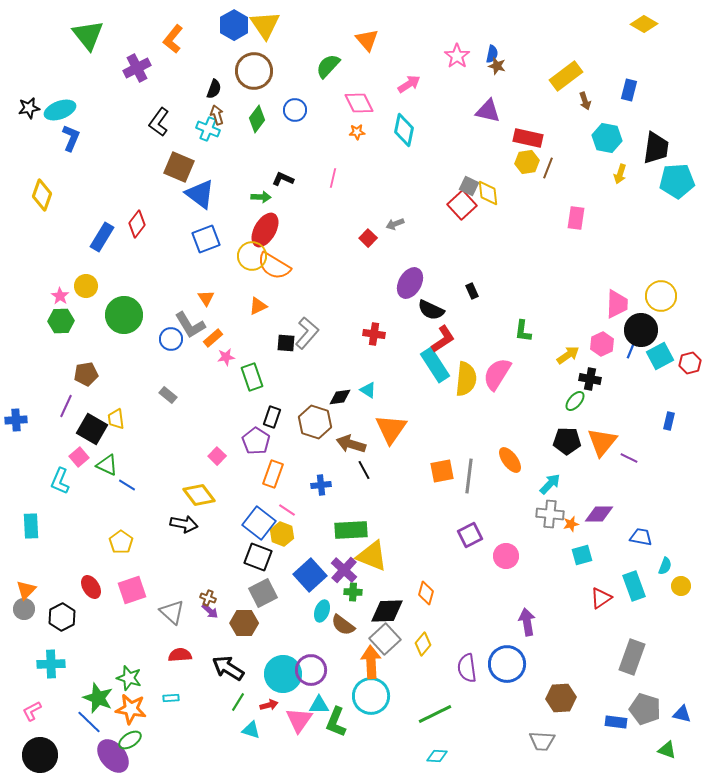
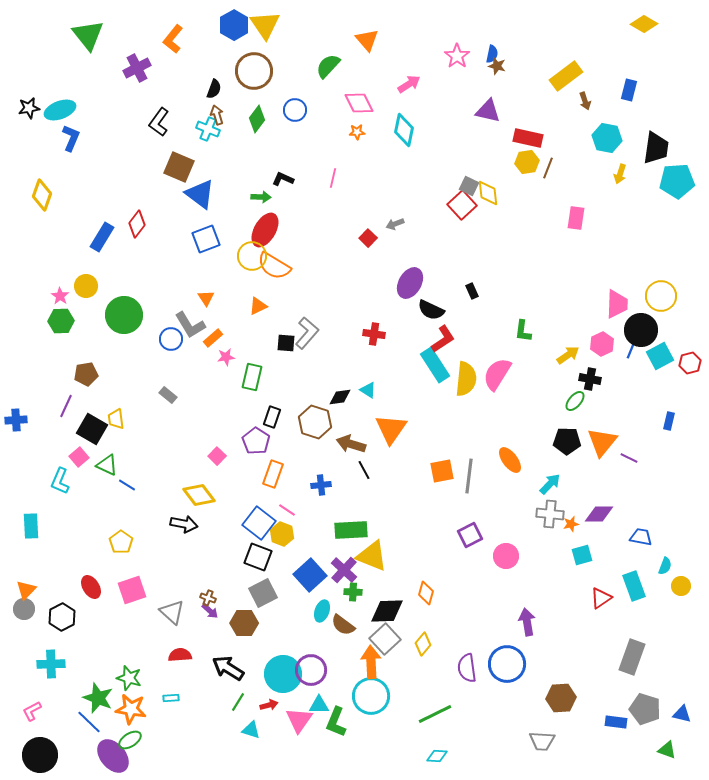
green rectangle at (252, 377): rotated 32 degrees clockwise
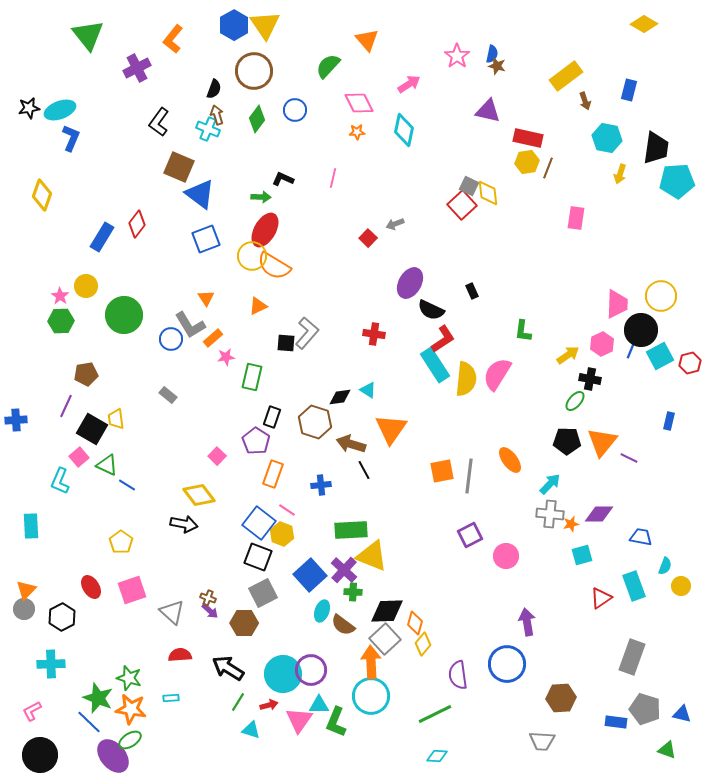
orange diamond at (426, 593): moved 11 px left, 30 px down
purple semicircle at (467, 668): moved 9 px left, 7 px down
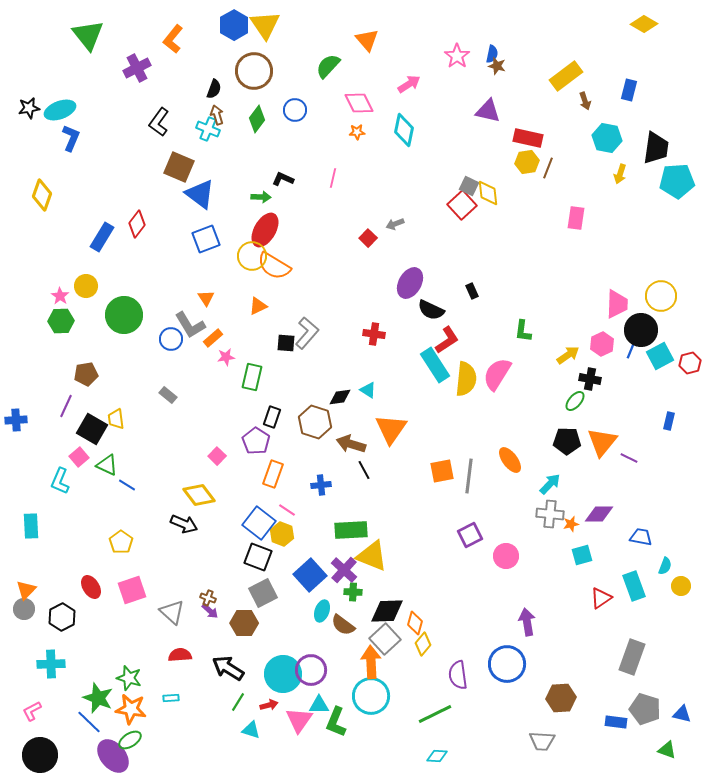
red L-shape at (443, 339): moved 4 px right, 1 px down
black arrow at (184, 524): rotated 12 degrees clockwise
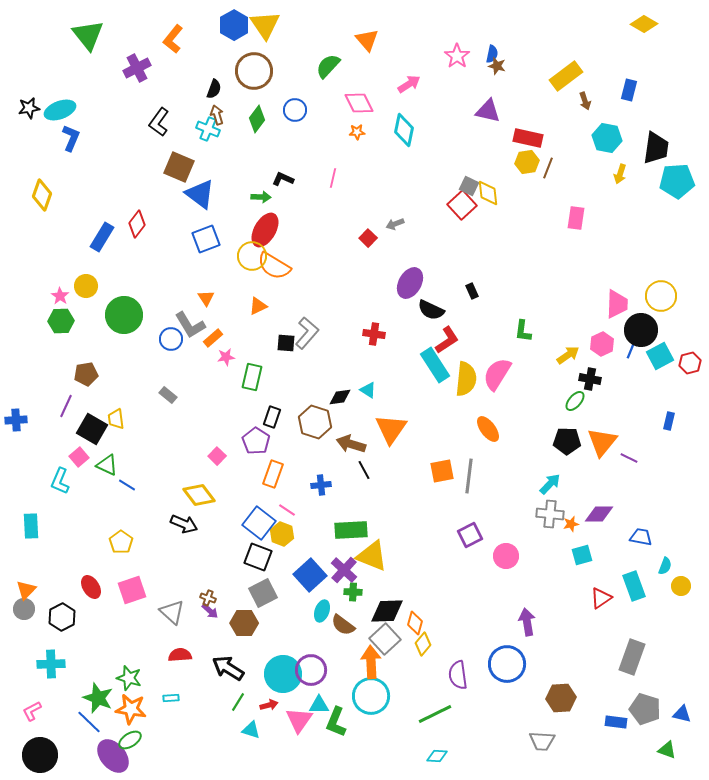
orange ellipse at (510, 460): moved 22 px left, 31 px up
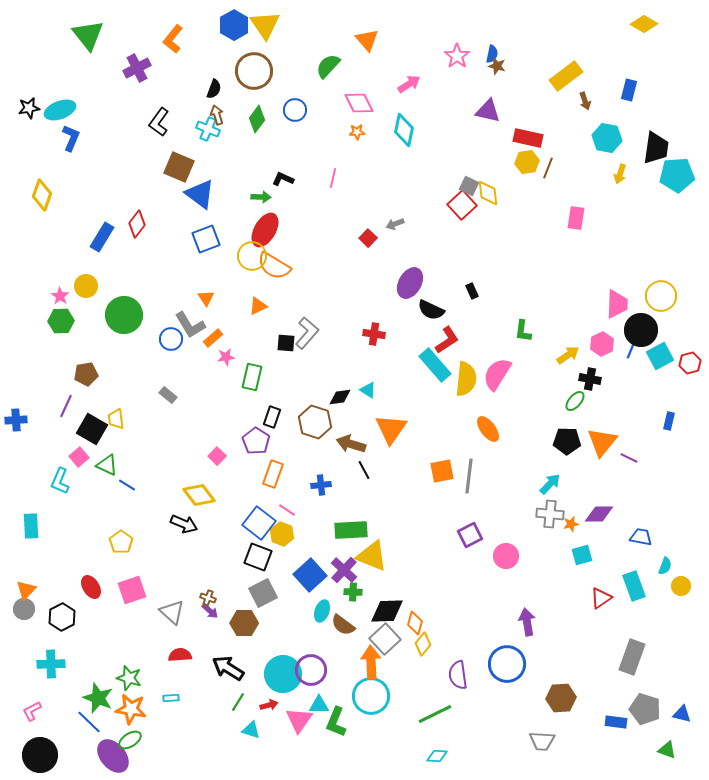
cyan pentagon at (677, 181): moved 6 px up
cyan rectangle at (435, 365): rotated 8 degrees counterclockwise
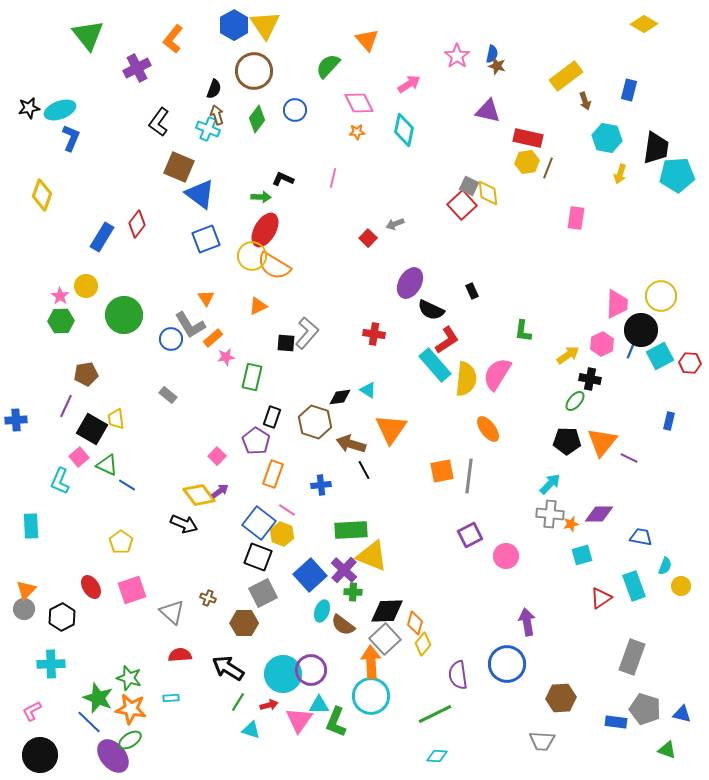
red hexagon at (690, 363): rotated 20 degrees clockwise
purple arrow at (210, 611): moved 10 px right, 120 px up; rotated 78 degrees counterclockwise
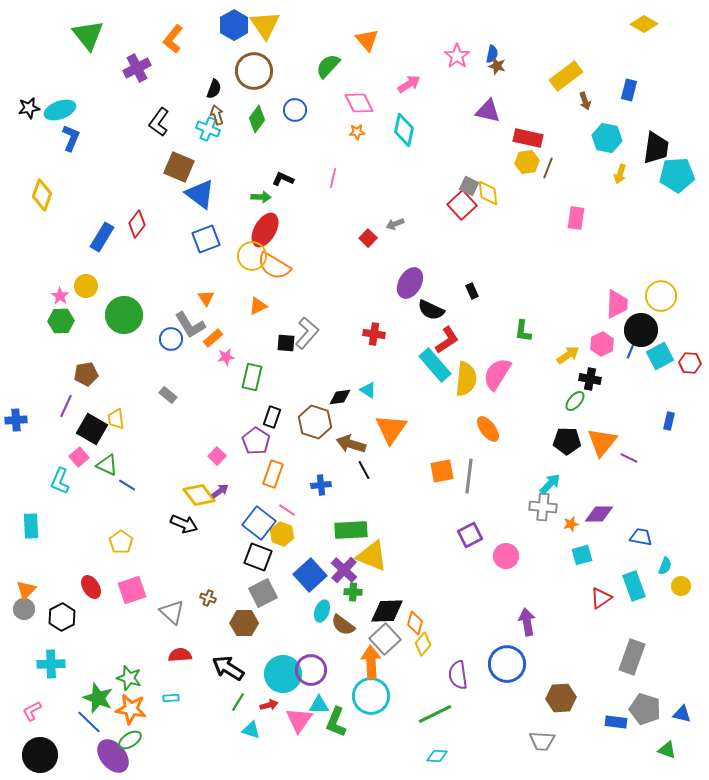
gray cross at (550, 514): moved 7 px left, 7 px up
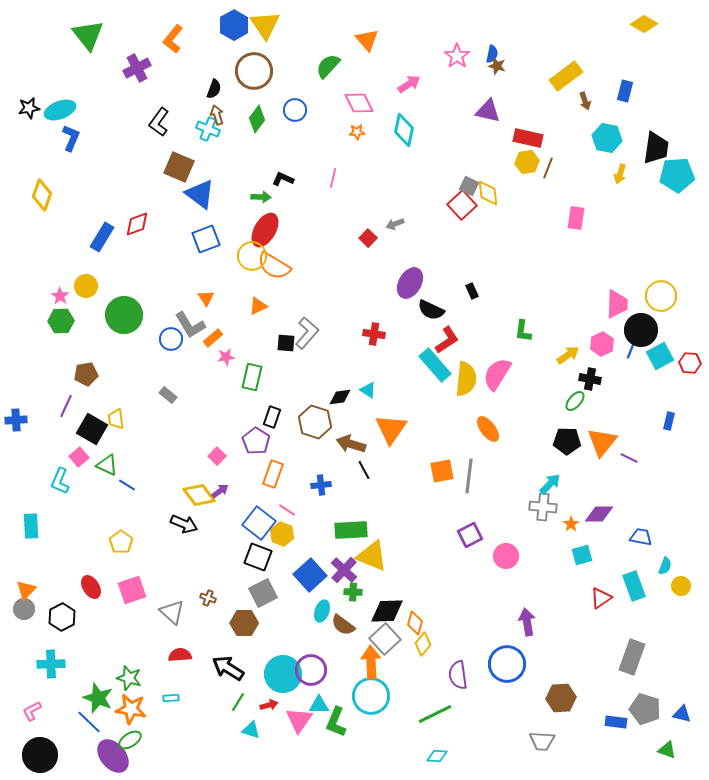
blue rectangle at (629, 90): moved 4 px left, 1 px down
red diamond at (137, 224): rotated 32 degrees clockwise
orange star at (571, 524): rotated 21 degrees counterclockwise
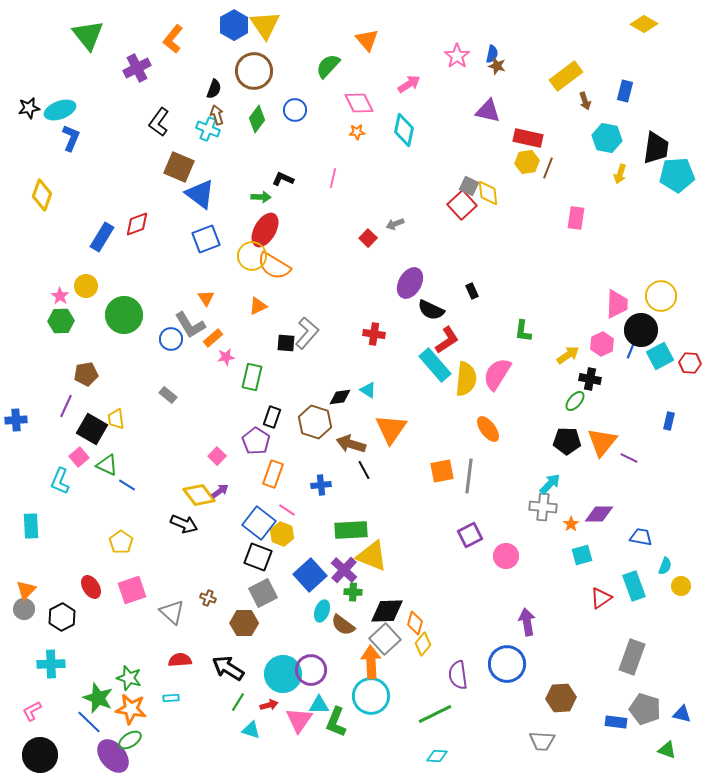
red semicircle at (180, 655): moved 5 px down
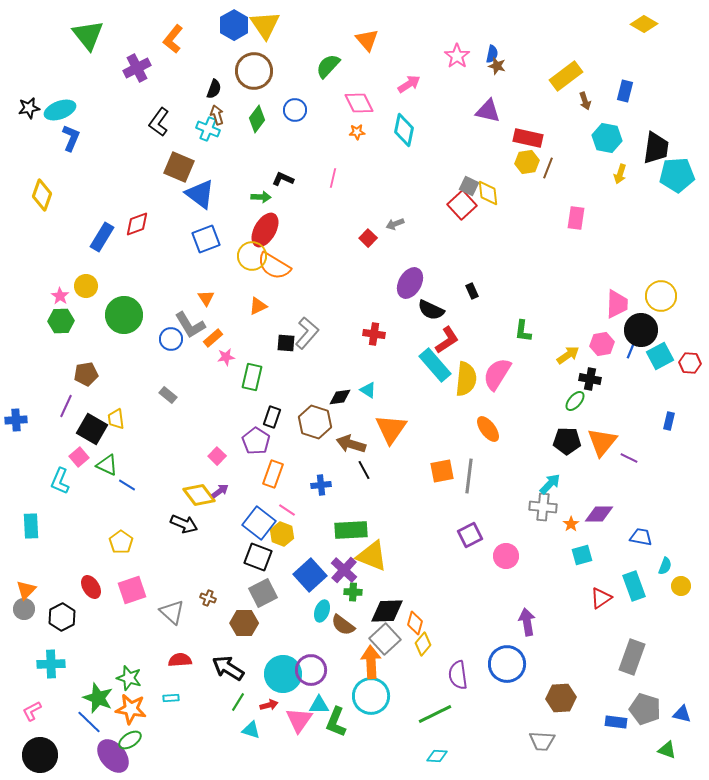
pink hexagon at (602, 344): rotated 15 degrees clockwise
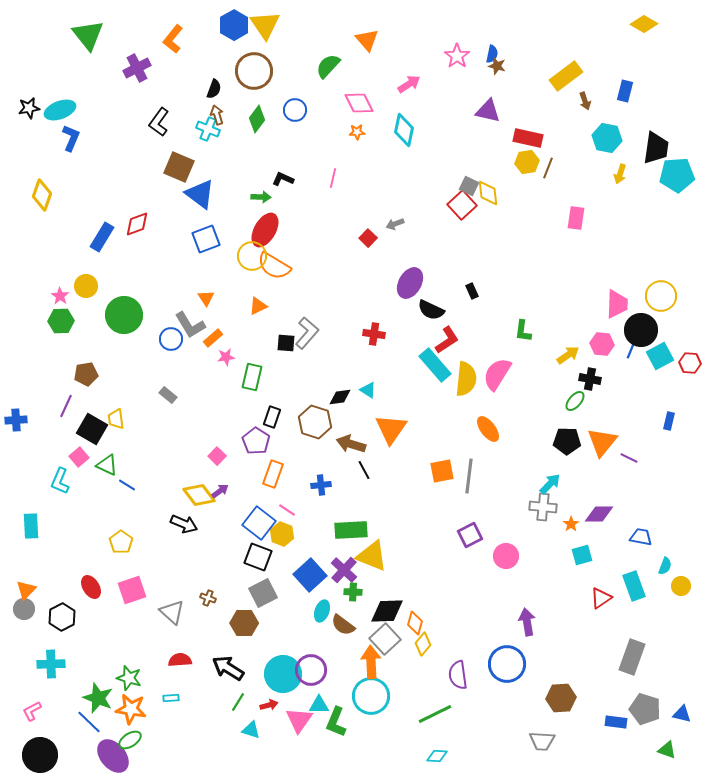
pink hexagon at (602, 344): rotated 15 degrees clockwise
